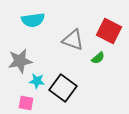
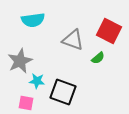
gray star: rotated 15 degrees counterclockwise
black square: moved 4 px down; rotated 16 degrees counterclockwise
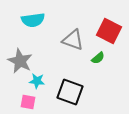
gray star: rotated 20 degrees counterclockwise
black square: moved 7 px right
pink square: moved 2 px right, 1 px up
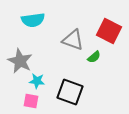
green semicircle: moved 4 px left, 1 px up
pink square: moved 3 px right, 1 px up
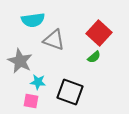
red square: moved 10 px left, 2 px down; rotated 15 degrees clockwise
gray triangle: moved 19 px left
cyan star: moved 1 px right, 1 px down
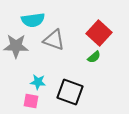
gray star: moved 4 px left, 15 px up; rotated 25 degrees counterclockwise
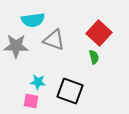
green semicircle: rotated 64 degrees counterclockwise
black square: moved 1 px up
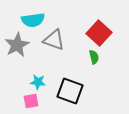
gray star: moved 1 px right, 1 px up; rotated 30 degrees counterclockwise
pink square: rotated 21 degrees counterclockwise
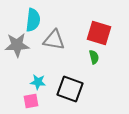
cyan semicircle: rotated 75 degrees counterclockwise
red square: rotated 25 degrees counterclockwise
gray triangle: rotated 10 degrees counterclockwise
gray star: rotated 25 degrees clockwise
black square: moved 2 px up
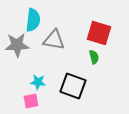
black square: moved 3 px right, 3 px up
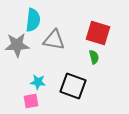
red square: moved 1 px left
